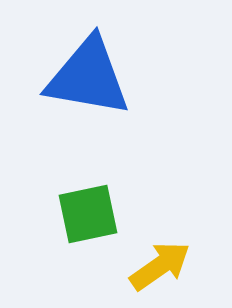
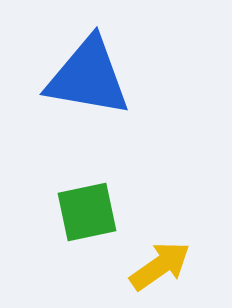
green square: moved 1 px left, 2 px up
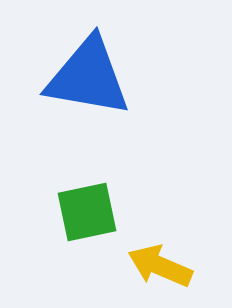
yellow arrow: rotated 122 degrees counterclockwise
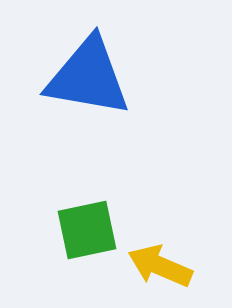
green square: moved 18 px down
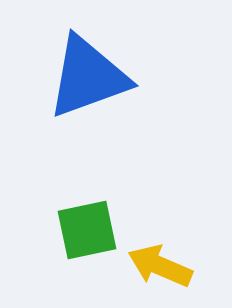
blue triangle: rotated 30 degrees counterclockwise
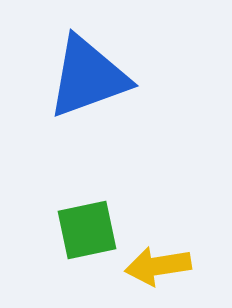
yellow arrow: moved 2 px left; rotated 32 degrees counterclockwise
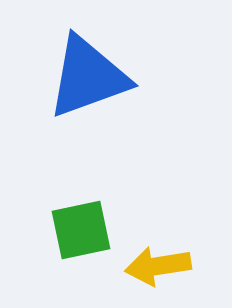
green square: moved 6 px left
